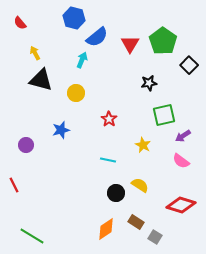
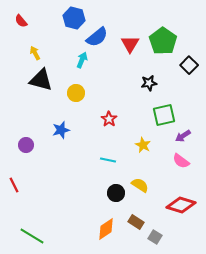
red semicircle: moved 1 px right, 2 px up
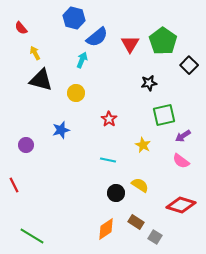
red semicircle: moved 7 px down
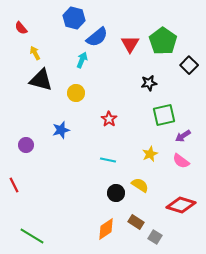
yellow star: moved 7 px right, 9 px down; rotated 21 degrees clockwise
